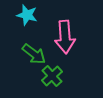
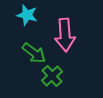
pink arrow: moved 2 px up
green arrow: moved 1 px up
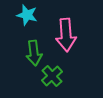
pink arrow: moved 1 px right
green arrow: rotated 45 degrees clockwise
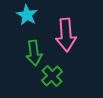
cyan star: rotated 15 degrees clockwise
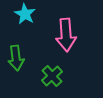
cyan star: moved 2 px left, 1 px up
green arrow: moved 18 px left, 5 px down
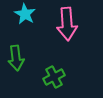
pink arrow: moved 1 px right, 11 px up
green cross: moved 2 px right, 1 px down; rotated 15 degrees clockwise
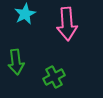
cyan star: rotated 15 degrees clockwise
green arrow: moved 4 px down
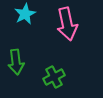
pink arrow: rotated 8 degrees counterclockwise
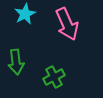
pink arrow: rotated 12 degrees counterclockwise
